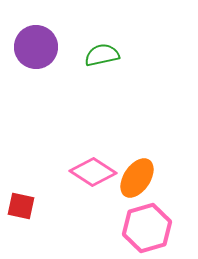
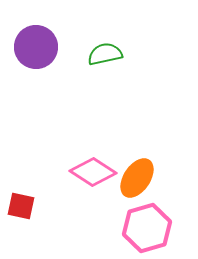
green semicircle: moved 3 px right, 1 px up
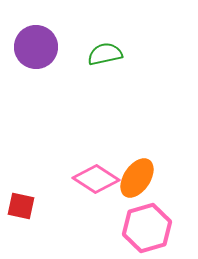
pink diamond: moved 3 px right, 7 px down
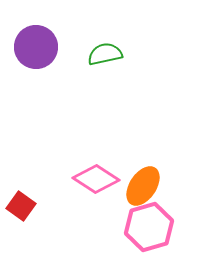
orange ellipse: moved 6 px right, 8 px down
red square: rotated 24 degrees clockwise
pink hexagon: moved 2 px right, 1 px up
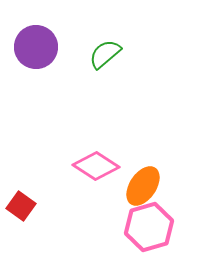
green semicircle: rotated 28 degrees counterclockwise
pink diamond: moved 13 px up
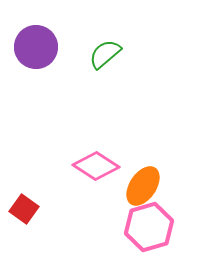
red square: moved 3 px right, 3 px down
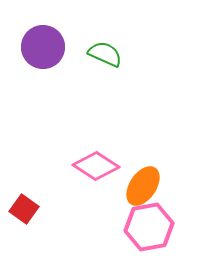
purple circle: moved 7 px right
green semicircle: rotated 64 degrees clockwise
pink hexagon: rotated 6 degrees clockwise
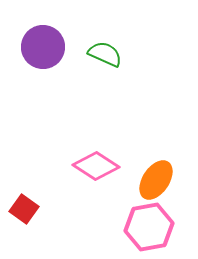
orange ellipse: moved 13 px right, 6 px up
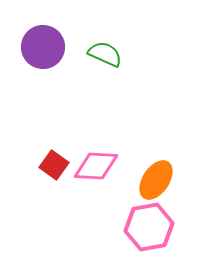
pink diamond: rotated 30 degrees counterclockwise
red square: moved 30 px right, 44 px up
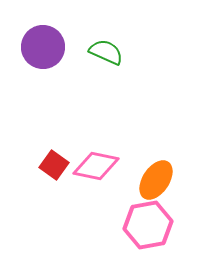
green semicircle: moved 1 px right, 2 px up
pink diamond: rotated 9 degrees clockwise
pink hexagon: moved 1 px left, 2 px up
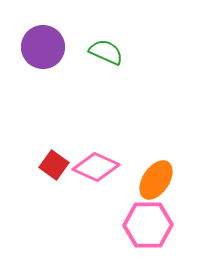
pink diamond: moved 1 px down; rotated 12 degrees clockwise
pink hexagon: rotated 9 degrees clockwise
